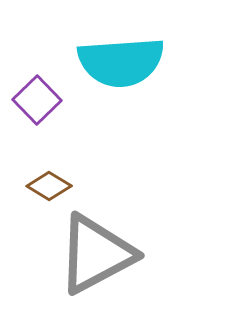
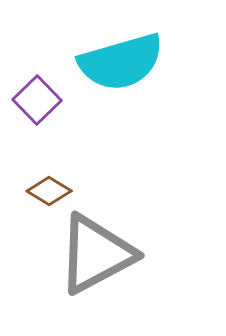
cyan semicircle: rotated 12 degrees counterclockwise
brown diamond: moved 5 px down
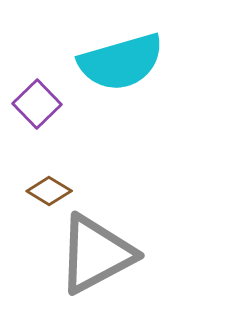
purple square: moved 4 px down
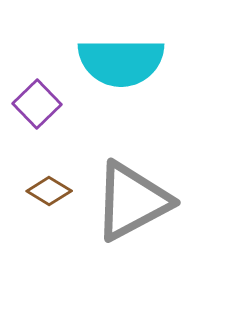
cyan semicircle: rotated 16 degrees clockwise
gray triangle: moved 36 px right, 53 px up
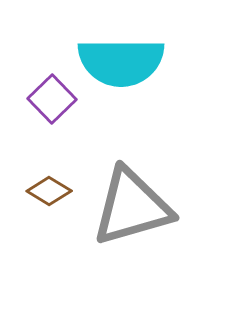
purple square: moved 15 px right, 5 px up
gray triangle: moved 6 px down; rotated 12 degrees clockwise
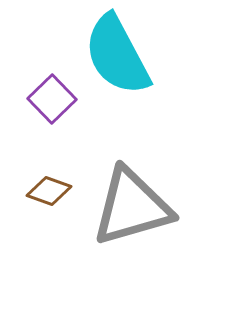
cyan semicircle: moved 4 px left, 7 px up; rotated 62 degrees clockwise
brown diamond: rotated 12 degrees counterclockwise
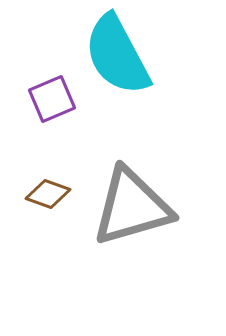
purple square: rotated 21 degrees clockwise
brown diamond: moved 1 px left, 3 px down
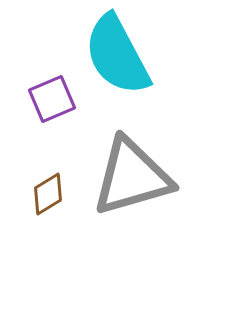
brown diamond: rotated 51 degrees counterclockwise
gray triangle: moved 30 px up
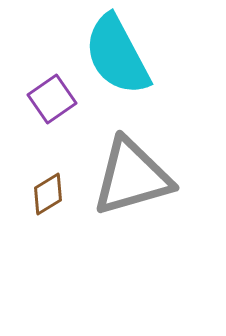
purple square: rotated 12 degrees counterclockwise
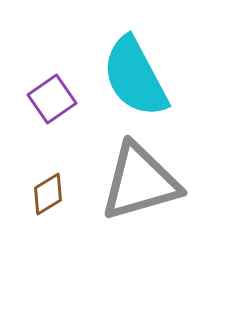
cyan semicircle: moved 18 px right, 22 px down
gray triangle: moved 8 px right, 5 px down
